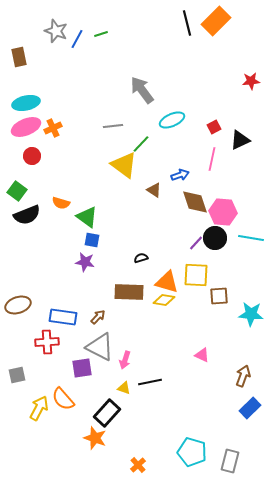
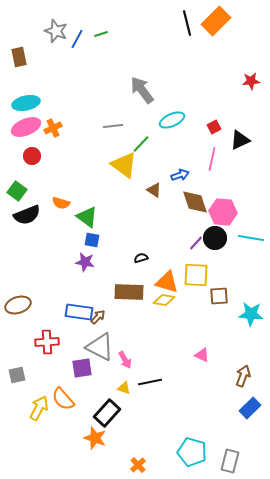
blue rectangle at (63, 317): moved 16 px right, 5 px up
pink arrow at (125, 360): rotated 48 degrees counterclockwise
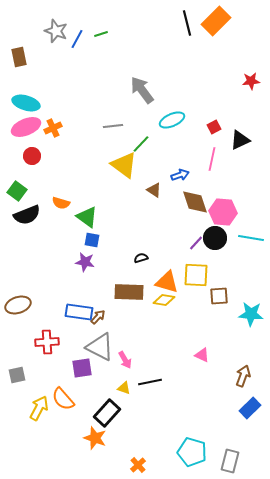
cyan ellipse at (26, 103): rotated 28 degrees clockwise
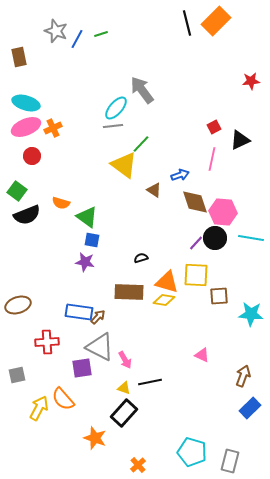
cyan ellipse at (172, 120): moved 56 px left, 12 px up; rotated 25 degrees counterclockwise
black rectangle at (107, 413): moved 17 px right
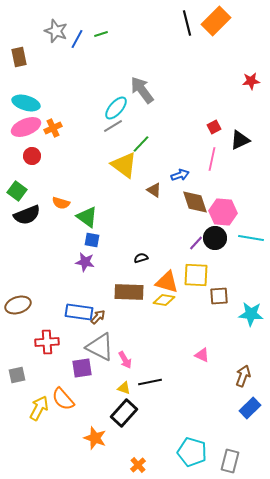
gray line at (113, 126): rotated 24 degrees counterclockwise
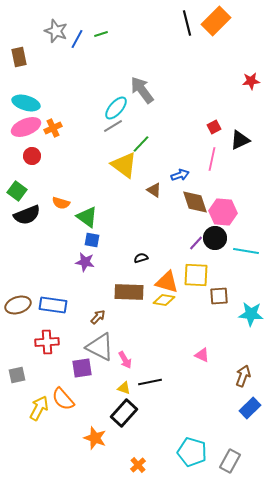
cyan line at (251, 238): moved 5 px left, 13 px down
blue rectangle at (79, 312): moved 26 px left, 7 px up
gray rectangle at (230, 461): rotated 15 degrees clockwise
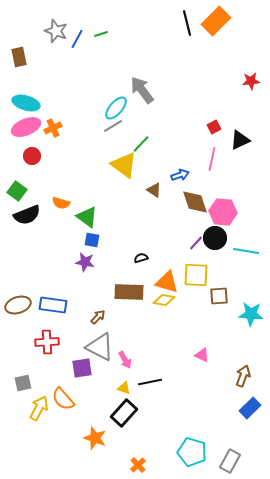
gray square at (17, 375): moved 6 px right, 8 px down
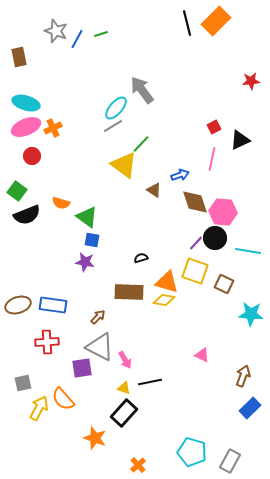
cyan line at (246, 251): moved 2 px right
yellow square at (196, 275): moved 1 px left, 4 px up; rotated 16 degrees clockwise
brown square at (219, 296): moved 5 px right, 12 px up; rotated 30 degrees clockwise
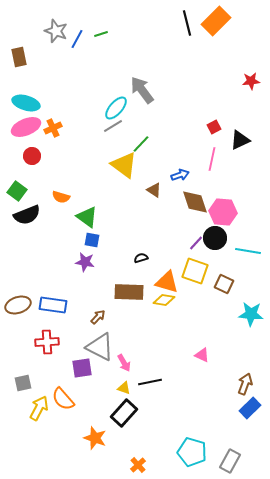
orange semicircle at (61, 203): moved 6 px up
pink arrow at (125, 360): moved 1 px left, 3 px down
brown arrow at (243, 376): moved 2 px right, 8 px down
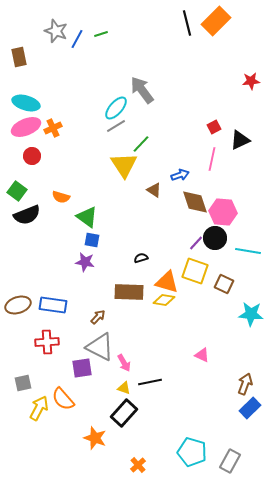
gray line at (113, 126): moved 3 px right
yellow triangle at (124, 165): rotated 20 degrees clockwise
